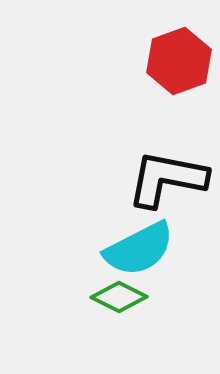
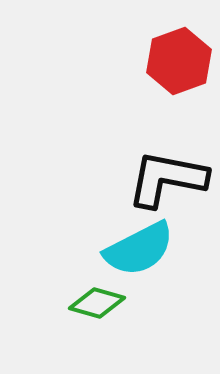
green diamond: moved 22 px left, 6 px down; rotated 10 degrees counterclockwise
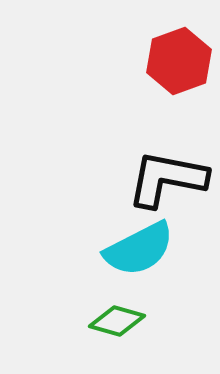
green diamond: moved 20 px right, 18 px down
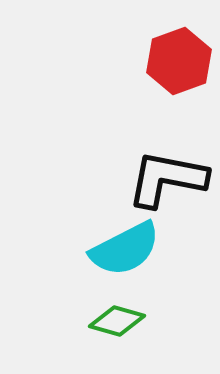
cyan semicircle: moved 14 px left
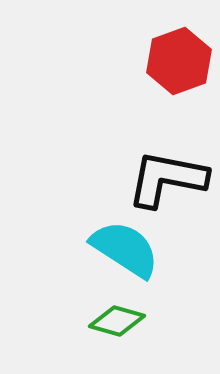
cyan semicircle: rotated 120 degrees counterclockwise
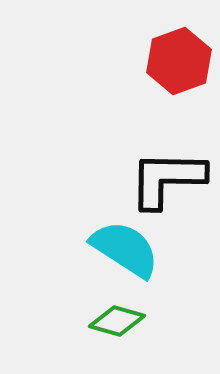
black L-shape: rotated 10 degrees counterclockwise
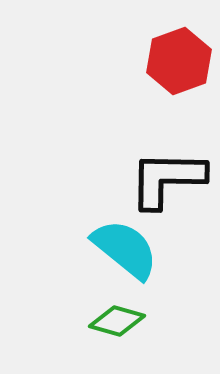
cyan semicircle: rotated 6 degrees clockwise
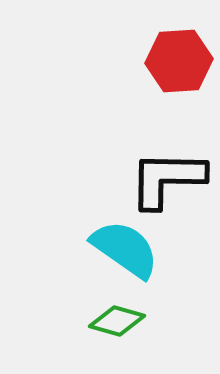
red hexagon: rotated 16 degrees clockwise
cyan semicircle: rotated 4 degrees counterclockwise
